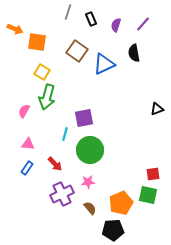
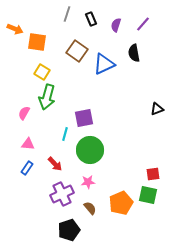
gray line: moved 1 px left, 2 px down
pink semicircle: moved 2 px down
black pentagon: moved 44 px left; rotated 15 degrees counterclockwise
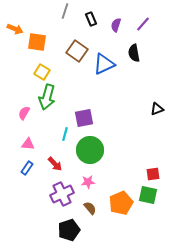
gray line: moved 2 px left, 3 px up
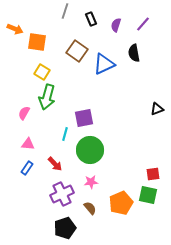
pink star: moved 3 px right
black pentagon: moved 4 px left, 2 px up
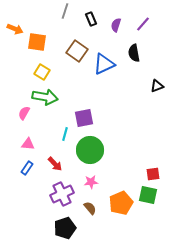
green arrow: moved 2 px left; rotated 95 degrees counterclockwise
black triangle: moved 23 px up
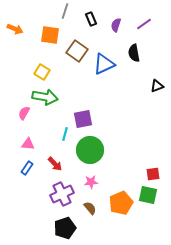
purple line: moved 1 px right; rotated 14 degrees clockwise
orange square: moved 13 px right, 7 px up
purple square: moved 1 px left, 1 px down
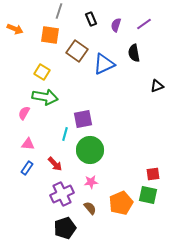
gray line: moved 6 px left
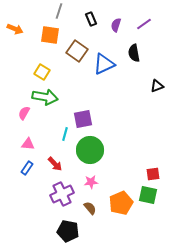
black pentagon: moved 3 px right, 3 px down; rotated 30 degrees clockwise
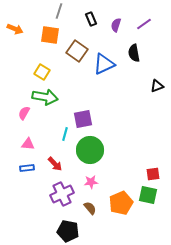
blue rectangle: rotated 48 degrees clockwise
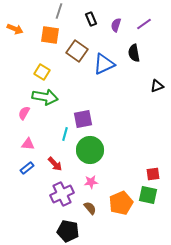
blue rectangle: rotated 32 degrees counterclockwise
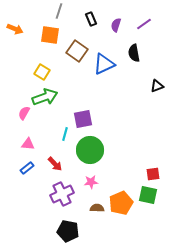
green arrow: rotated 30 degrees counterclockwise
brown semicircle: moved 7 px right; rotated 48 degrees counterclockwise
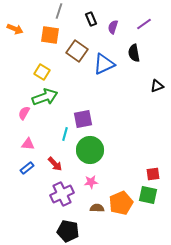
purple semicircle: moved 3 px left, 2 px down
